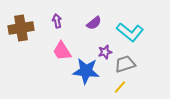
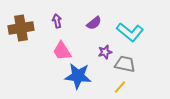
gray trapezoid: rotated 30 degrees clockwise
blue star: moved 8 px left, 5 px down
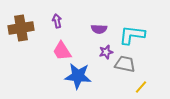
purple semicircle: moved 5 px right, 6 px down; rotated 42 degrees clockwise
cyan L-shape: moved 2 px right, 3 px down; rotated 148 degrees clockwise
purple star: moved 1 px right
yellow line: moved 21 px right
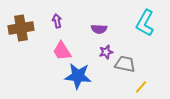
cyan L-shape: moved 13 px right, 12 px up; rotated 68 degrees counterclockwise
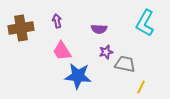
yellow line: rotated 16 degrees counterclockwise
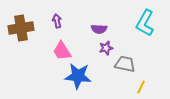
purple star: moved 4 px up
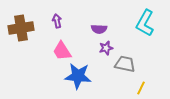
yellow line: moved 1 px down
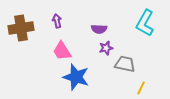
blue star: moved 2 px left, 1 px down; rotated 12 degrees clockwise
